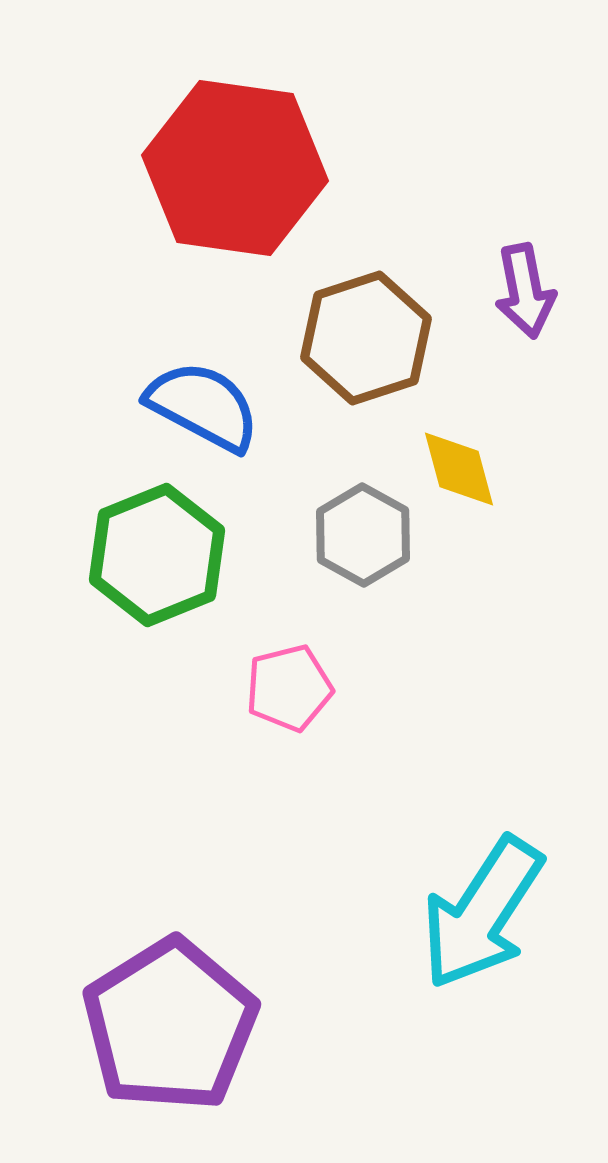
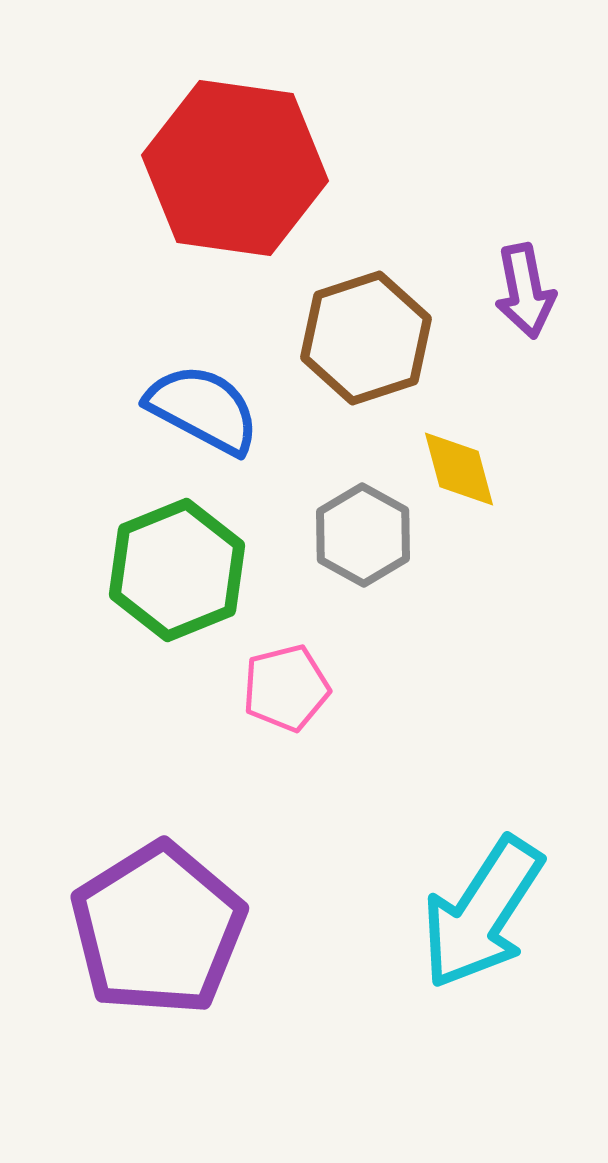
blue semicircle: moved 3 px down
green hexagon: moved 20 px right, 15 px down
pink pentagon: moved 3 px left
purple pentagon: moved 12 px left, 96 px up
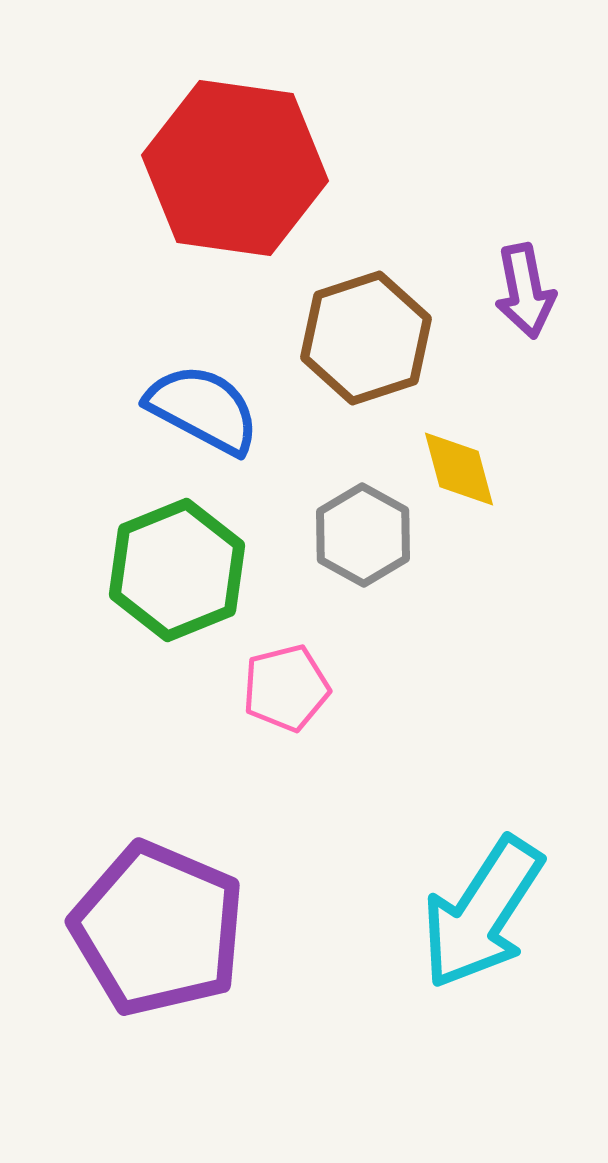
purple pentagon: rotated 17 degrees counterclockwise
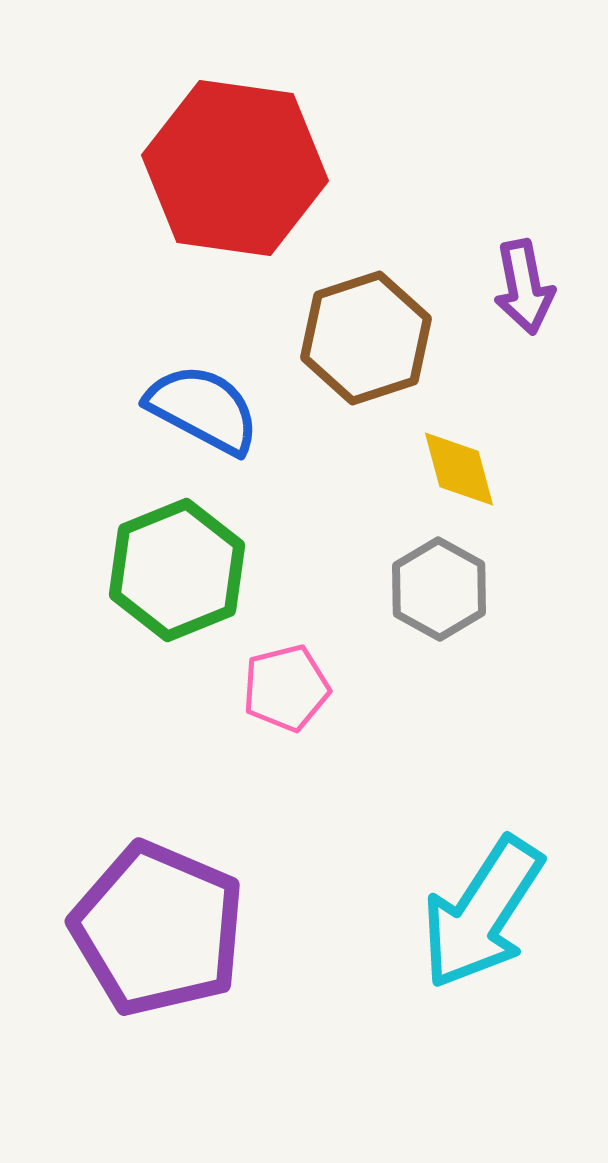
purple arrow: moved 1 px left, 4 px up
gray hexagon: moved 76 px right, 54 px down
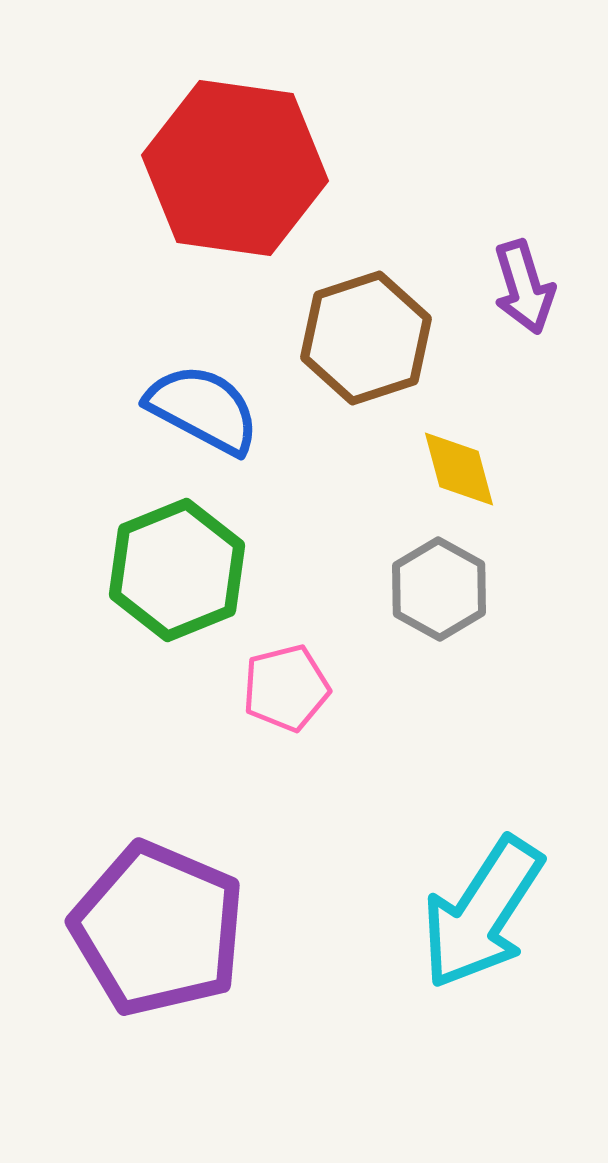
purple arrow: rotated 6 degrees counterclockwise
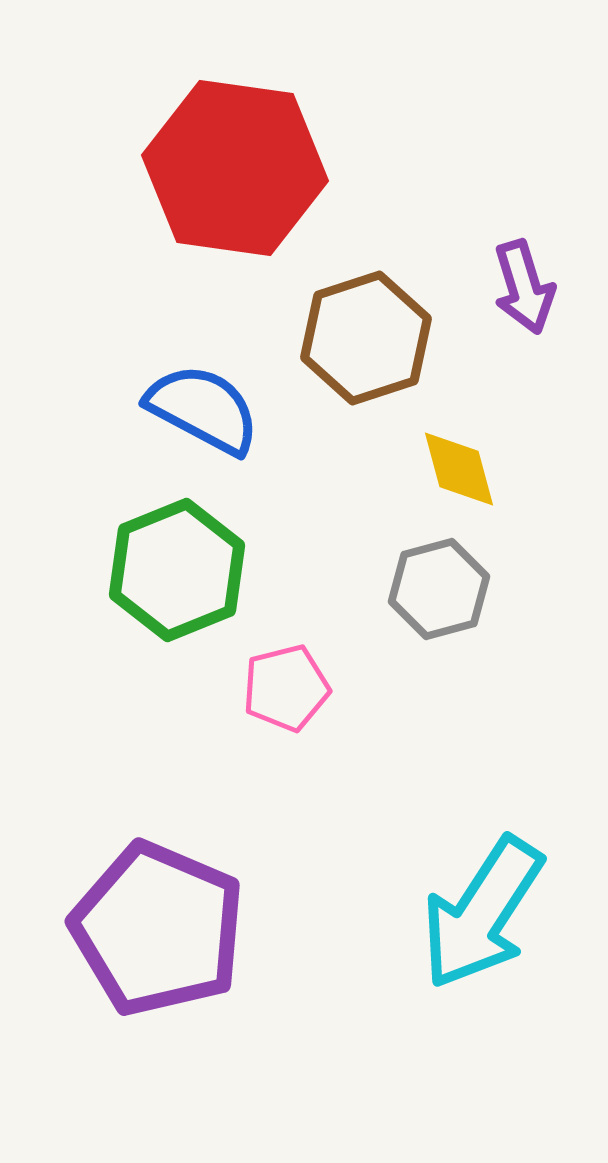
gray hexagon: rotated 16 degrees clockwise
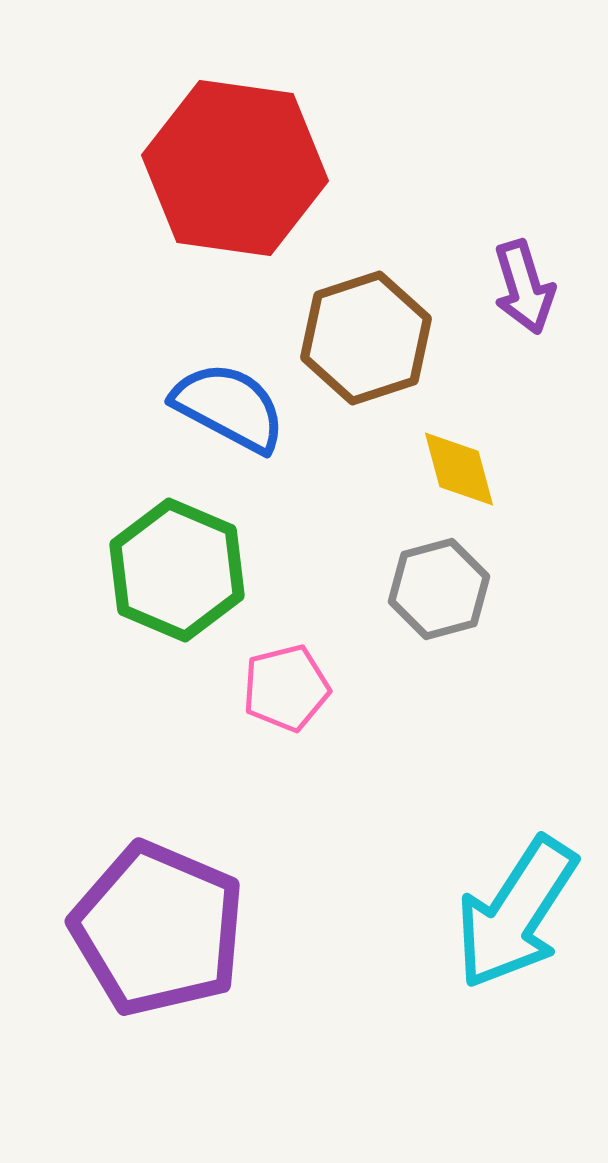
blue semicircle: moved 26 px right, 2 px up
green hexagon: rotated 15 degrees counterclockwise
cyan arrow: moved 34 px right
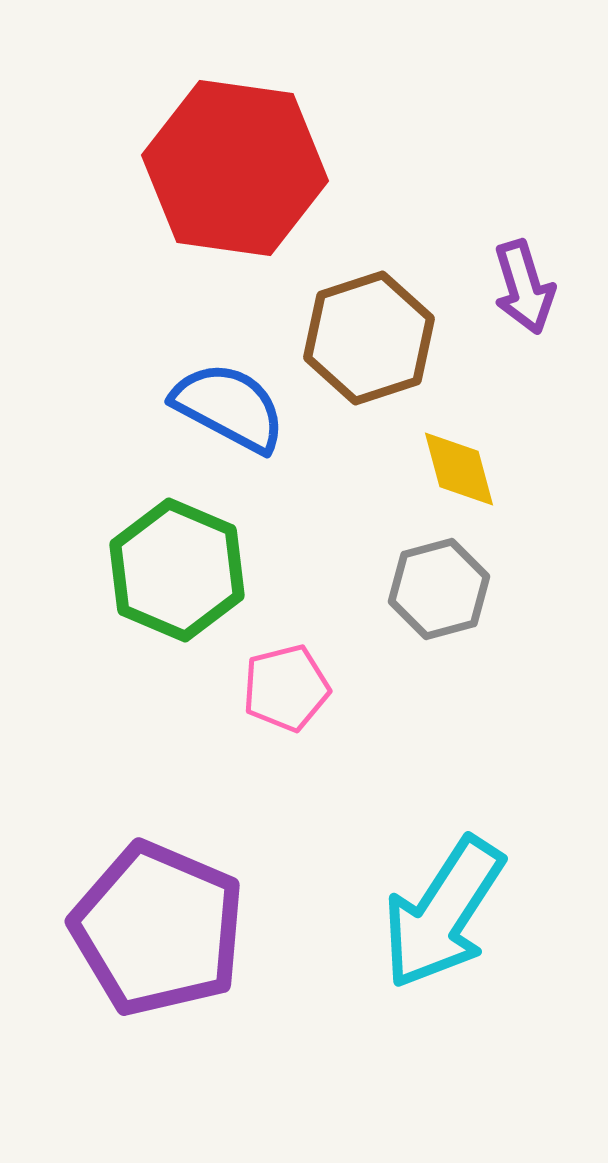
brown hexagon: moved 3 px right
cyan arrow: moved 73 px left
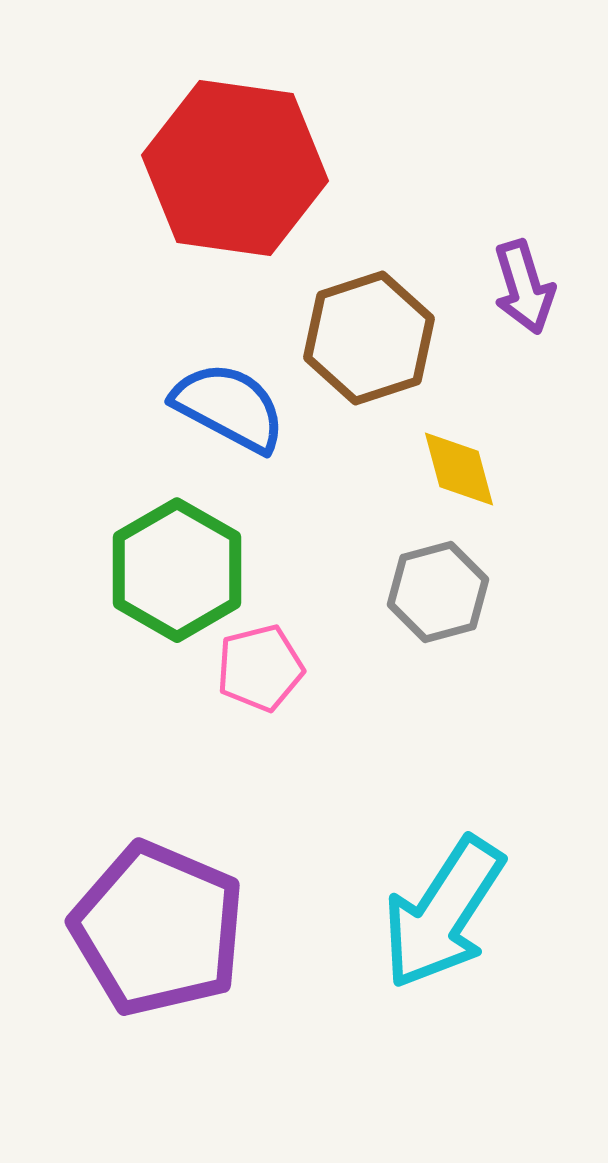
green hexagon: rotated 7 degrees clockwise
gray hexagon: moved 1 px left, 3 px down
pink pentagon: moved 26 px left, 20 px up
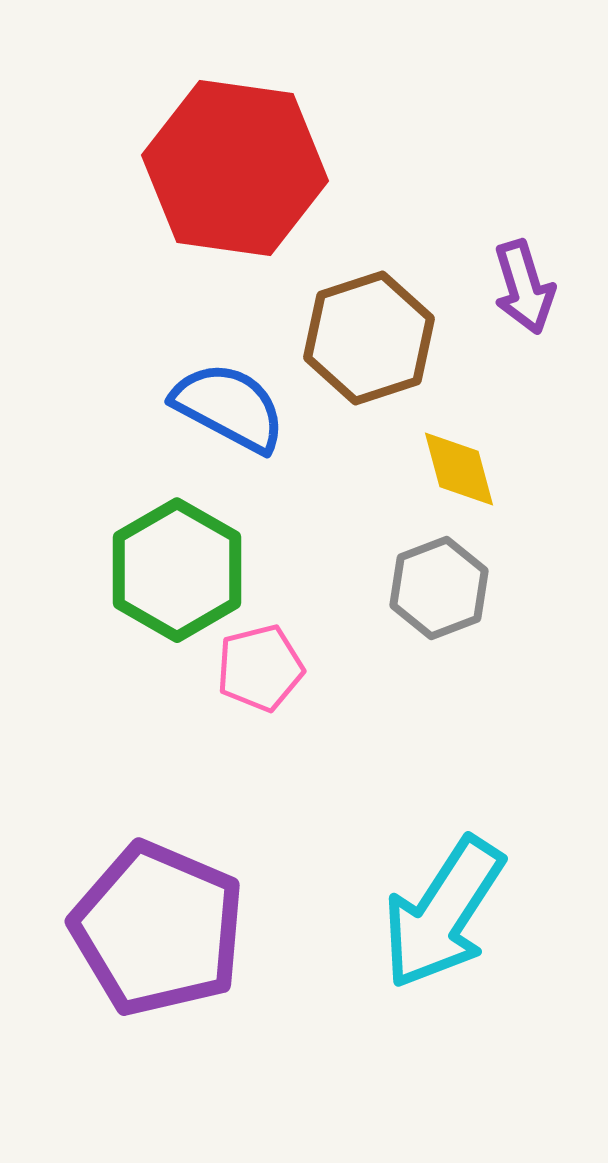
gray hexagon: moved 1 px right, 4 px up; rotated 6 degrees counterclockwise
